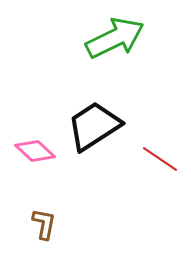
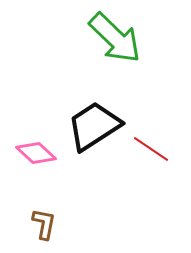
green arrow: rotated 70 degrees clockwise
pink diamond: moved 1 px right, 2 px down
red line: moved 9 px left, 10 px up
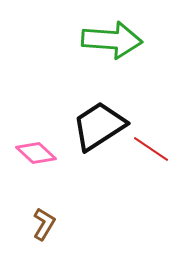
green arrow: moved 3 px left, 2 px down; rotated 40 degrees counterclockwise
black trapezoid: moved 5 px right
brown L-shape: rotated 20 degrees clockwise
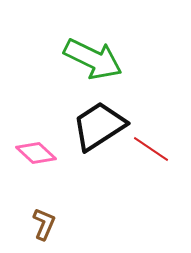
green arrow: moved 19 px left, 19 px down; rotated 22 degrees clockwise
brown L-shape: rotated 8 degrees counterclockwise
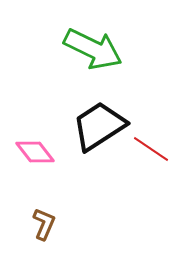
green arrow: moved 10 px up
pink diamond: moved 1 px left, 1 px up; rotated 9 degrees clockwise
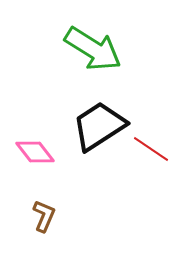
green arrow: rotated 6 degrees clockwise
brown L-shape: moved 8 px up
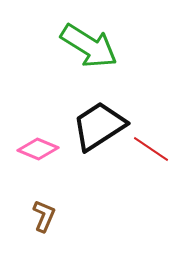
green arrow: moved 4 px left, 3 px up
pink diamond: moved 3 px right, 3 px up; rotated 30 degrees counterclockwise
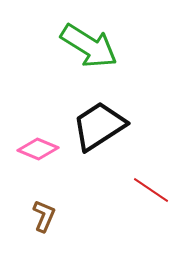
red line: moved 41 px down
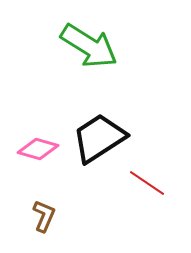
black trapezoid: moved 12 px down
pink diamond: rotated 6 degrees counterclockwise
red line: moved 4 px left, 7 px up
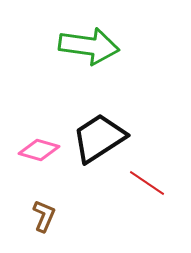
green arrow: rotated 24 degrees counterclockwise
pink diamond: moved 1 px right, 1 px down
